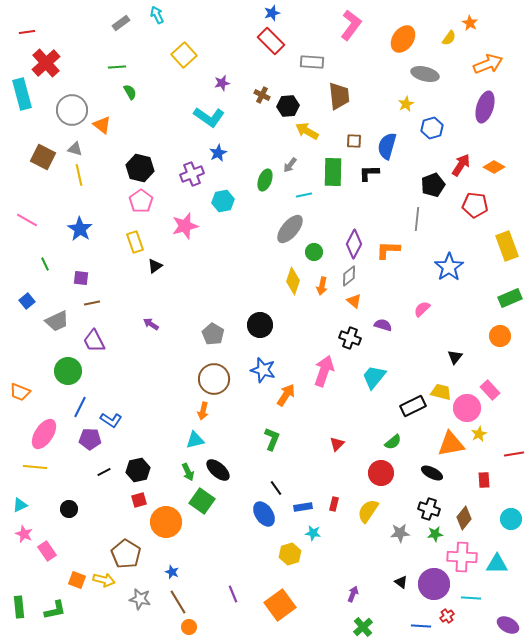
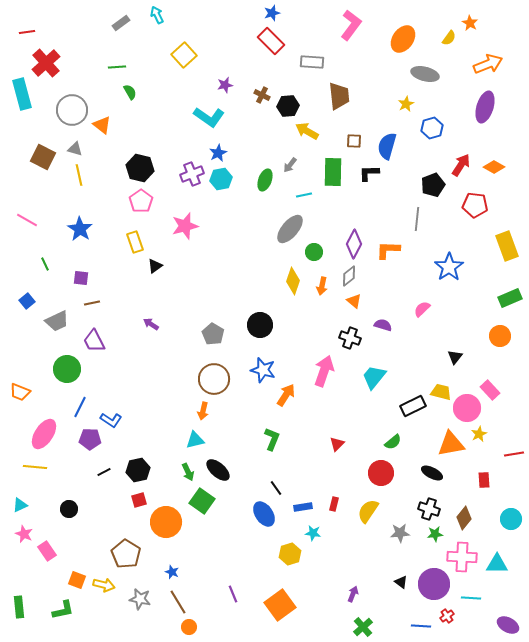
purple star at (222, 83): moved 3 px right, 2 px down
cyan hexagon at (223, 201): moved 2 px left, 22 px up
green circle at (68, 371): moved 1 px left, 2 px up
yellow arrow at (104, 580): moved 5 px down
green L-shape at (55, 610): moved 8 px right
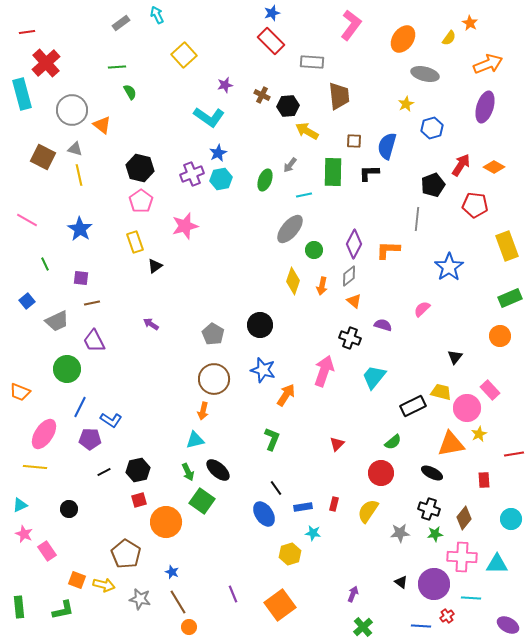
green circle at (314, 252): moved 2 px up
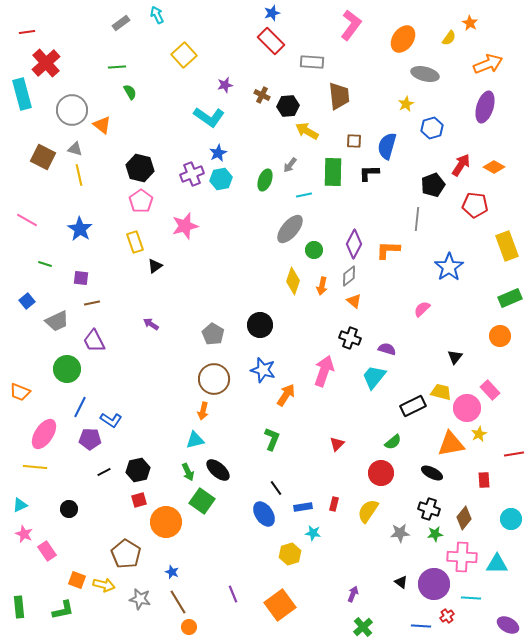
green line at (45, 264): rotated 48 degrees counterclockwise
purple semicircle at (383, 325): moved 4 px right, 24 px down
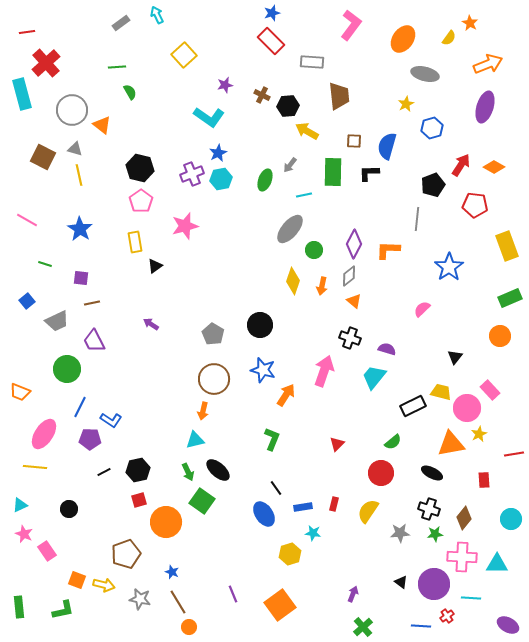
yellow rectangle at (135, 242): rotated 10 degrees clockwise
brown pentagon at (126, 554): rotated 20 degrees clockwise
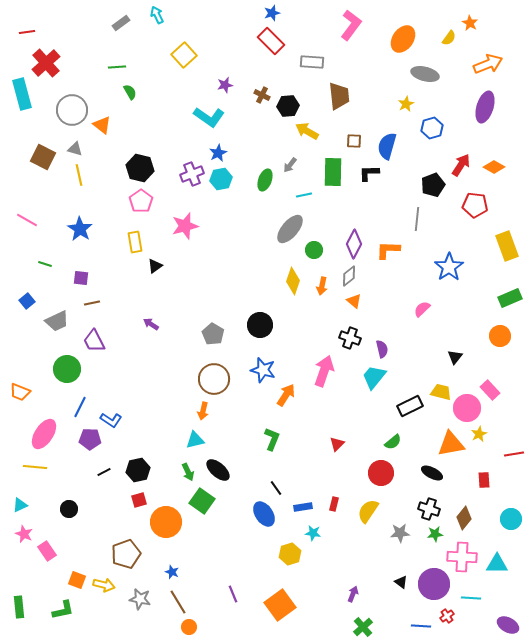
purple semicircle at (387, 349): moved 5 px left; rotated 60 degrees clockwise
black rectangle at (413, 406): moved 3 px left
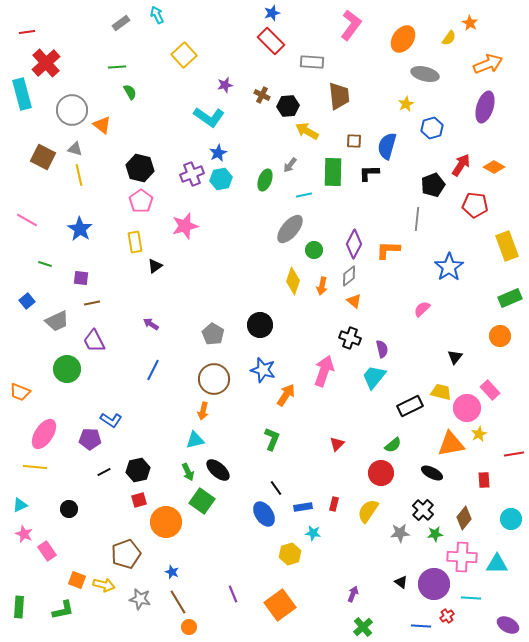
blue line at (80, 407): moved 73 px right, 37 px up
green semicircle at (393, 442): moved 3 px down
black cross at (429, 509): moved 6 px left, 1 px down; rotated 25 degrees clockwise
green rectangle at (19, 607): rotated 10 degrees clockwise
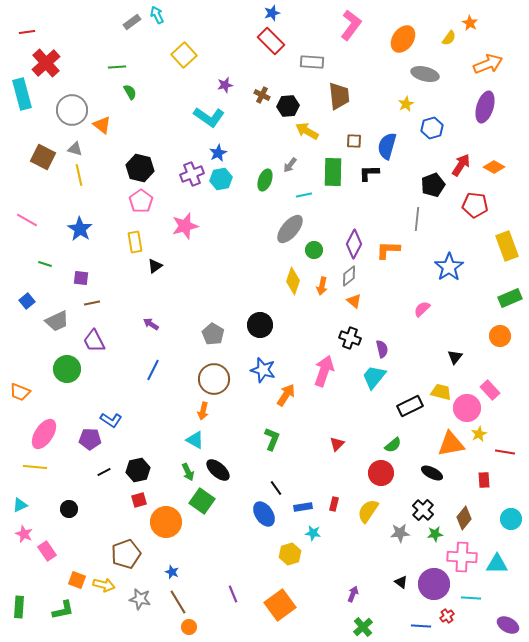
gray rectangle at (121, 23): moved 11 px right, 1 px up
cyan triangle at (195, 440): rotated 42 degrees clockwise
red line at (514, 454): moved 9 px left, 2 px up; rotated 18 degrees clockwise
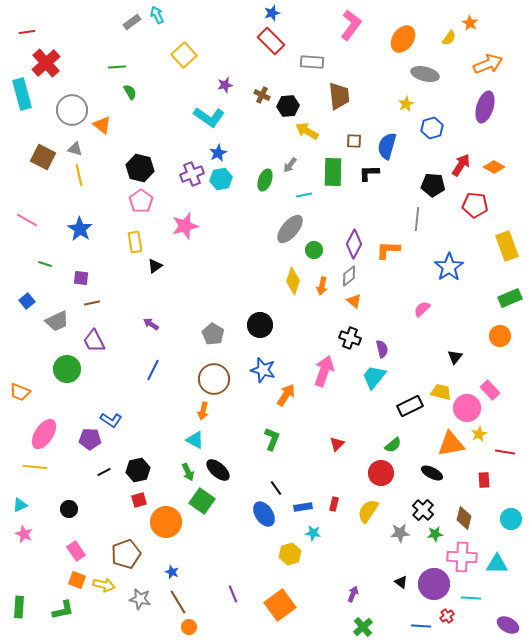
black pentagon at (433, 185): rotated 25 degrees clockwise
brown diamond at (464, 518): rotated 25 degrees counterclockwise
pink rectangle at (47, 551): moved 29 px right
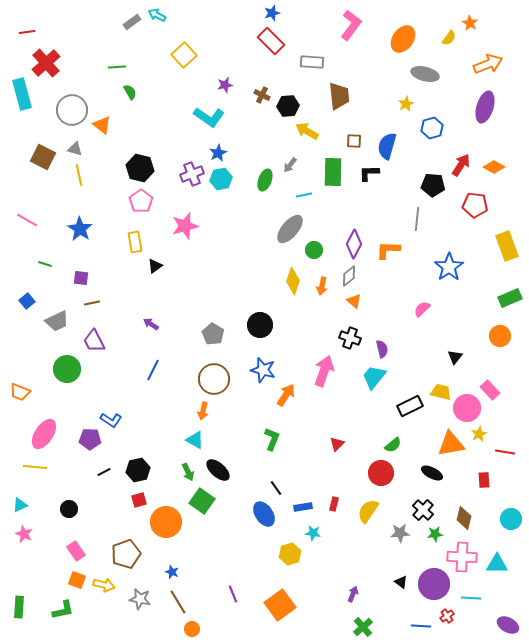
cyan arrow at (157, 15): rotated 36 degrees counterclockwise
orange circle at (189, 627): moved 3 px right, 2 px down
